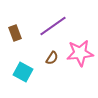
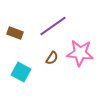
brown rectangle: rotated 49 degrees counterclockwise
pink star: rotated 12 degrees clockwise
cyan square: moved 2 px left
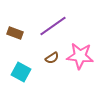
pink star: moved 3 px down
brown semicircle: rotated 24 degrees clockwise
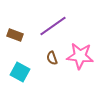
brown rectangle: moved 2 px down
brown semicircle: rotated 104 degrees clockwise
cyan square: moved 1 px left
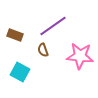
brown semicircle: moved 9 px left, 8 px up
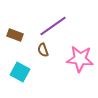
pink star: moved 3 px down
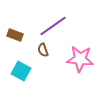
cyan square: moved 1 px right, 1 px up
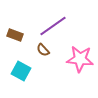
brown semicircle: rotated 24 degrees counterclockwise
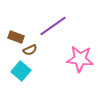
brown rectangle: moved 1 px right, 2 px down
brown semicircle: moved 13 px left; rotated 72 degrees counterclockwise
cyan square: rotated 12 degrees clockwise
